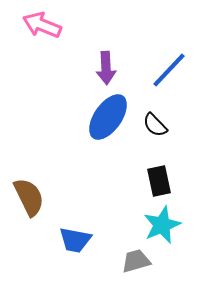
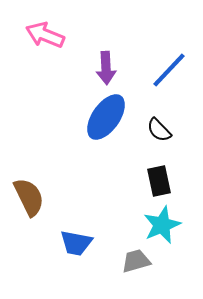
pink arrow: moved 3 px right, 10 px down
blue ellipse: moved 2 px left
black semicircle: moved 4 px right, 5 px down
blue trapezoid: moved 1 px right, 3 px down
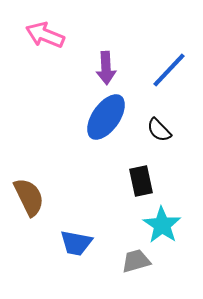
black rectangle: moved 18 px left
cyan star: rotated 15 degrees counterclockwise
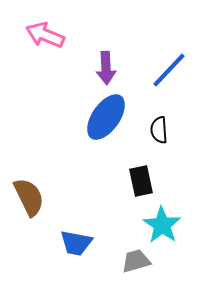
black semicircle: rotated 40 degrees clockwise
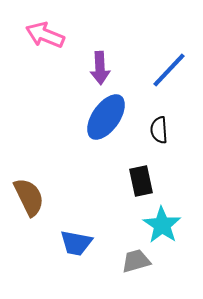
purple arrow: moved 6 px left
